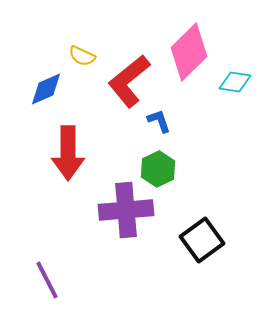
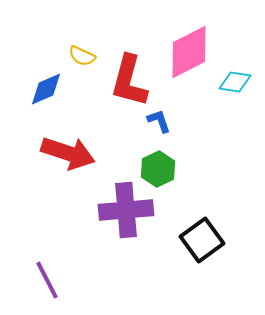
pink diamond: rotated 18 degrees clockwise
red L-shape: rotated 36 degrees counterclockwise
red arrow: rotated 72 degrees counterclockwise
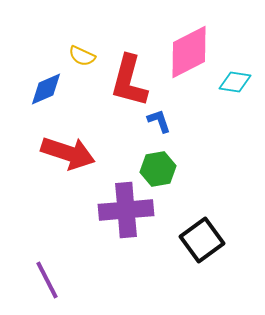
green hexagon: rotated 16 degrees clockwise
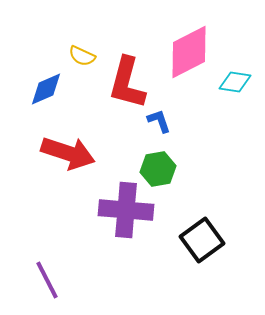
red L-shape: moved 2 px left, 2 px down
purple cross: rotated 10 degrees clockwise
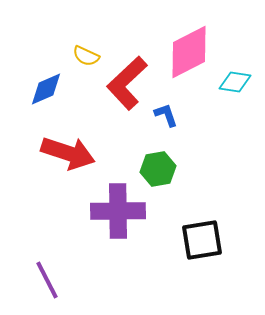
yellow semicircle: moved 4 px right
red L-shape: rotated 32 degrees clockwise
blue L-shape: moved 7 px right, 6 px up
purple cross: moved 8 px left, 1 px down; rotated 6 degrees counterclockwise
black square: rotated 27 degrees clockwise
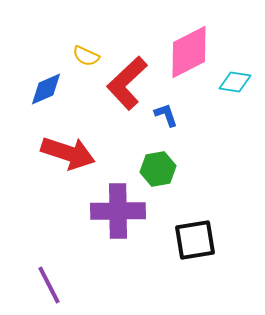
black square: moved 7 px left
purple line: moved 2 px right, 5 px down
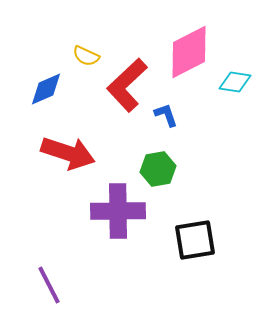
red L-shape: moved 2 px down
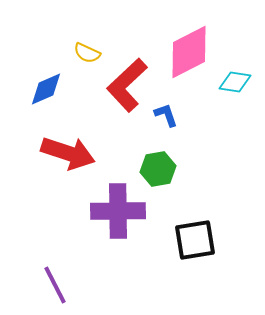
yellow semicircle: moved 1 px right, 3 px up
purple line: moved 6 px right
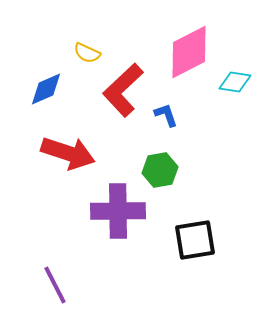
red L-shape: moved 4 px left, 5 px down
green hexagon: moved 2 px right, 1 px down
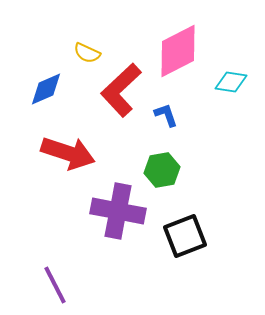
pink diamond: moved 11 px left, 1 px up
cyan diamond: moved 4 px left
red L-shape: moved 2 px left
green hexagon: moved 2 px right
purple cross: rotated 12 degrees clockwise
black square: moved 10 px left, 4 px up; rotated 12 degrees counterclockwise
